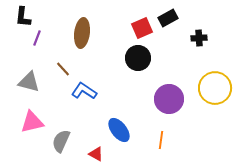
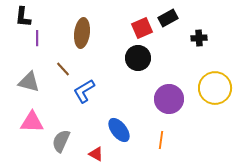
purple line: rotated 21 degrees counterclockwise
blue L-shape: rotated 65 degrees counterclockwise
pink triangle: rotated 15 degrees clockwise
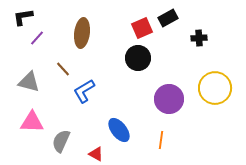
black L-shape: rotated 75 degrees clockwise
purple line: rotated 42 degrees clockwise
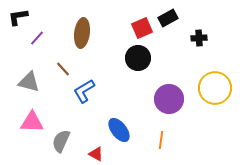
black L-shape: moved 5 px left
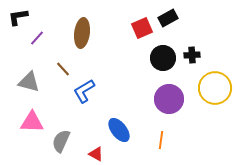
black cross: moved 7 px left, 17 px down
black circle: moved 25 px right
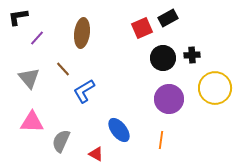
gray triangle: moved 4 px up; rotated 35 degrees clockwise
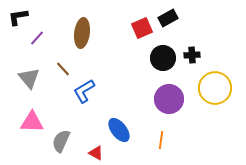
red triangle: moved 1 px up
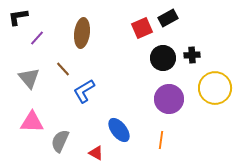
gray semicircle: moved 1 px left
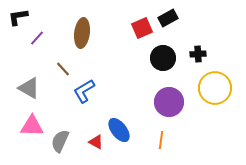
black cross: moved 6 px right, 1 px up
gray triangle: moved 10 px down; rotated 20 degrees counterclockwise
purple circle: moved 3 px down
pink triangle: moved 4 px down
red triangle: moved 11 px up
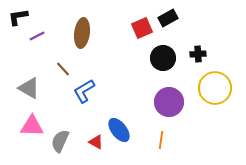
purple line: moved 2 px up; rotated 21 degrees clockwise
